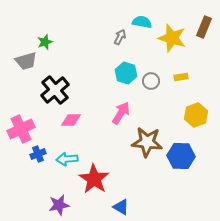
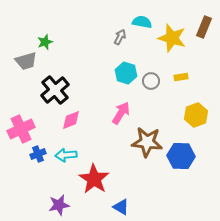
pink diamond: rotated 20 degrees counterclockwise
cyan arrow: moved 1 px left, 4 px up
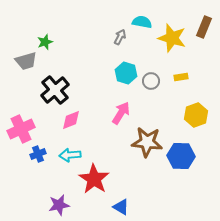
cyan arrow: moved 4 px right
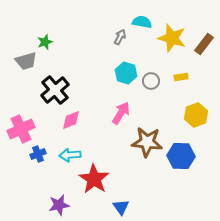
brown rectangle: moved 17 px down; rotated 15 degrees clockwise
blue triangle: rotated 24 degrees clockwise
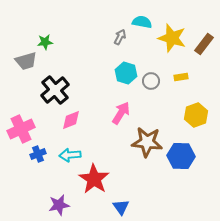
green star: rotated 14 degrees clockwise
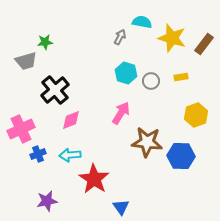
purple star: moved 12 px left, 4 px up
